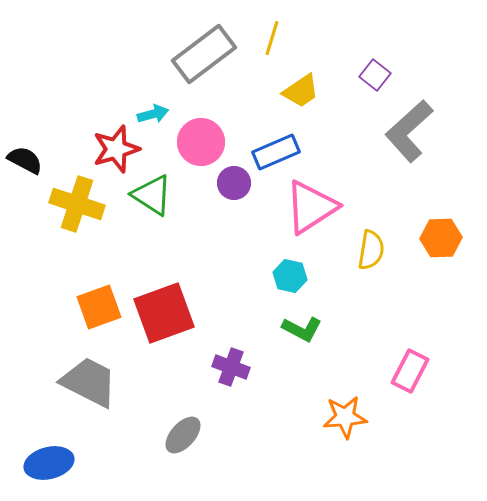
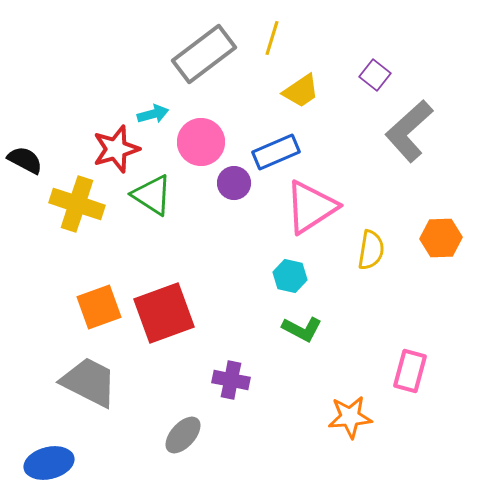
purple cross: moved 13 px down; rotated 9 degrees counterclockwise
pink rectangle: rotated 12 degrees counterclockwise
orange star: moved 5 px right
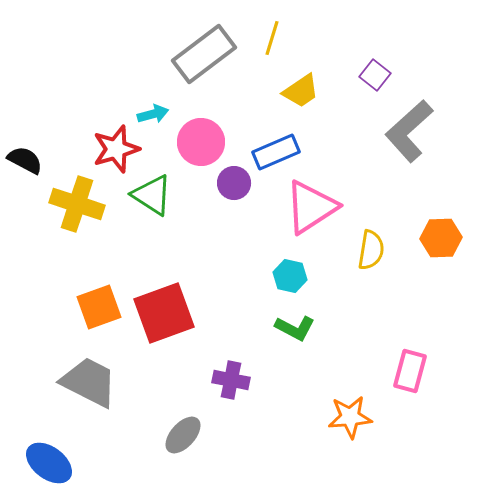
green L-shape: moved 7 px left, 1 px up
blue ellipse: rotated 51 degrees clockwise
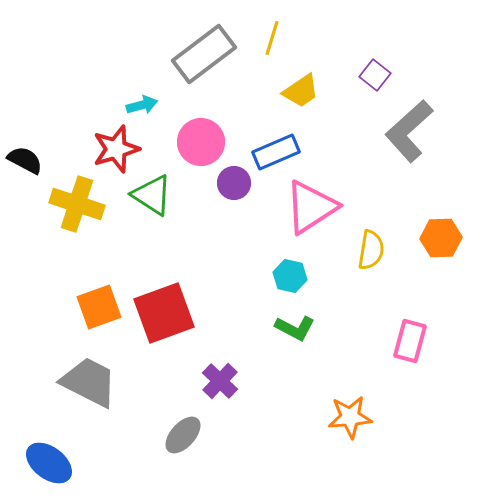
cyan arrow: moved 11 px left, 9 px up
pink rectangle: moved 30 px up
purple cross: moved 11 px left, 1 px down; rotated 33 degrees clockwise
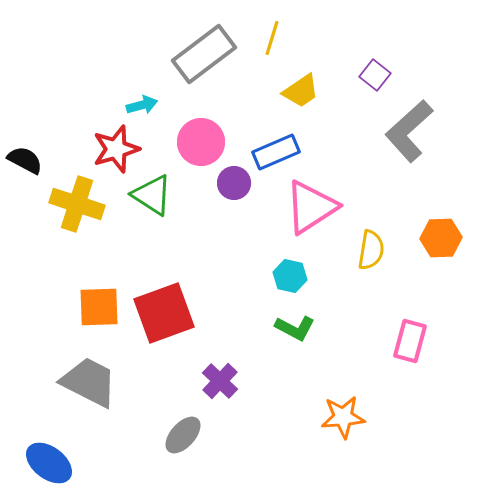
orange square: rotated 18 degrees clockwise
orange star: moved 7 px left
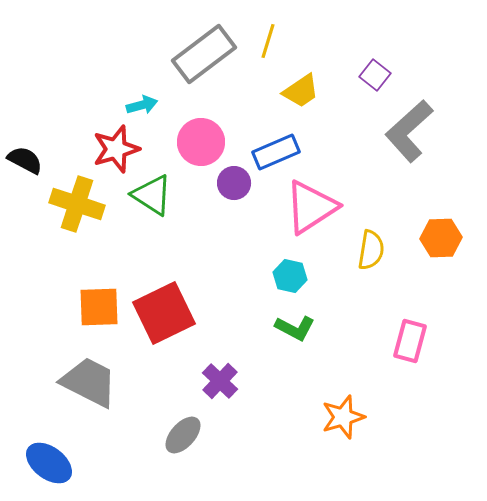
yellow line: moved 4 px left, 3 px down
red square: rotated 6 degrees counterclockwise
orange star: rotated 12 degrees counterclockwise
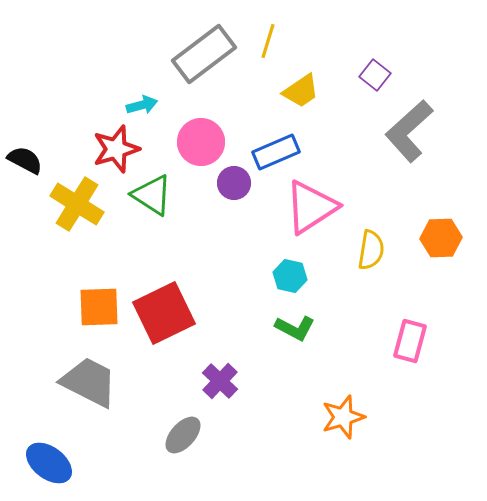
yellow cross: rotated 14 degrees clockwise
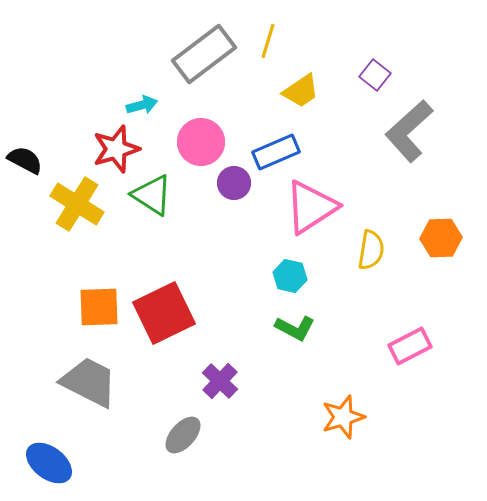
pink rectangle: moved 5 px down; rotated 48 degrees clockwise
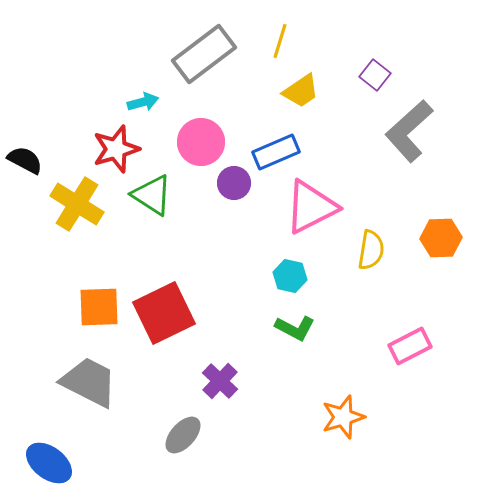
yellow line: moved 12 px right
cyan arrow: moved 1 px right, 3 px up
pink triangle: rotated 6 degrees clockwise
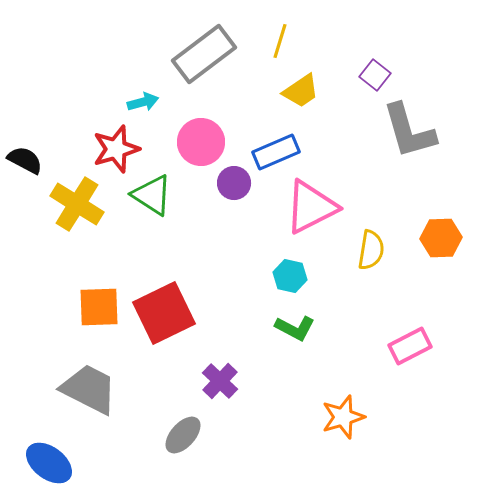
gray L-shape: rotated 64 degrees counterclockwise
gray trapezoid: moved 7 px down
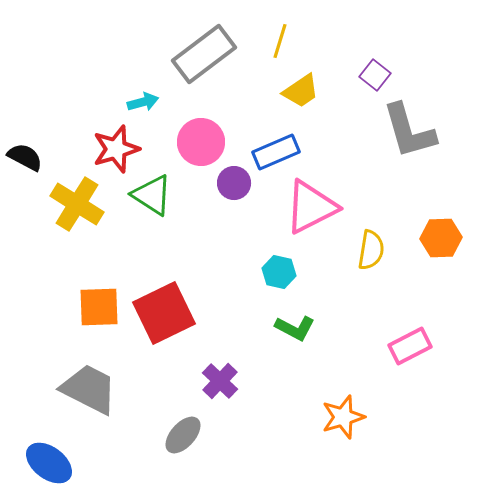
black semicircle: moved 3 px up
cyan hexagon: moved 11 px left, 4 px up
